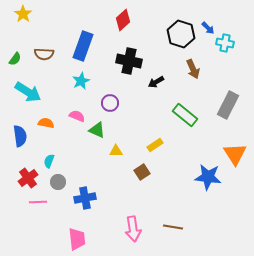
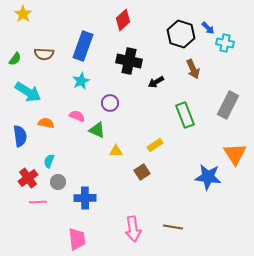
green rectangle: rotated 30 degrees clockwise
blue cross: rotated 10 degrees clockwise
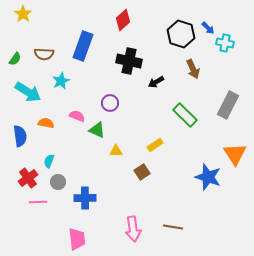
cyan star: moved 20 px left
green rectangle: rotated 25 degrees counterclockwise
blue star: rotated 12 degrees clockwise
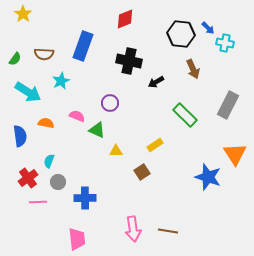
red diamond: moved 2 px right, 1 px up; rotated 20 degrees clockwise
black hexagon: rotated 12 degrees counterclockwise
brown line: moved 5 px left, 4 px down
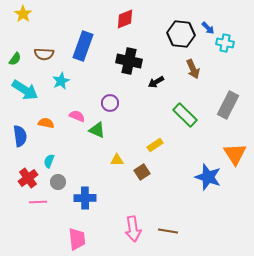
cyan arrow: moved 3 px left, 2 px up
yellow triangle: moved 1 px right, 9 px down
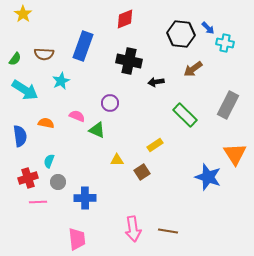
brown arrow: rotated 78 degrees clockwise
black arrow: rotated 21 degrees clockwise
red cross: rotated 18 degrees clockwise
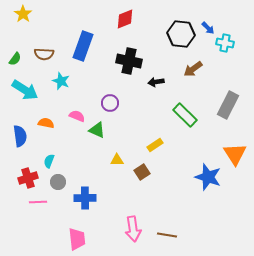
cyan star: rotated 24 degrees counterclockwise
brown line: moved 1 px left, 4 px down
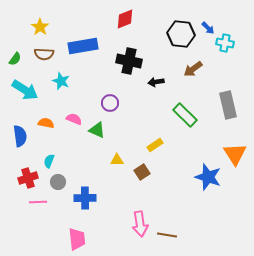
yellow star: moved 17 px right, 13 px down
blue rectangle: rotated 60 degrees clockwise
gray rectangle: rotated 40 degrees counterclockwise
pink semicircle: moved 3 px left, 3 px down
pink arrow: moved 7 px right, 5 px up
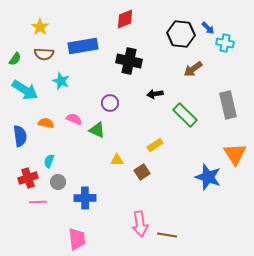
black arrow: moved 1 px left, 12 px down
